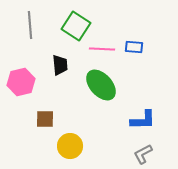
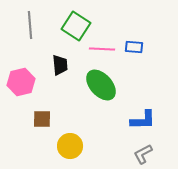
brown square: moved 3 px left
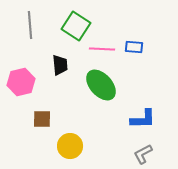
blue L-shape: moved 1 px up
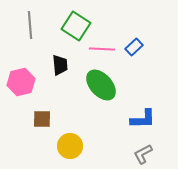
blue rectangle: rotated 48 degrees counterclockwise
